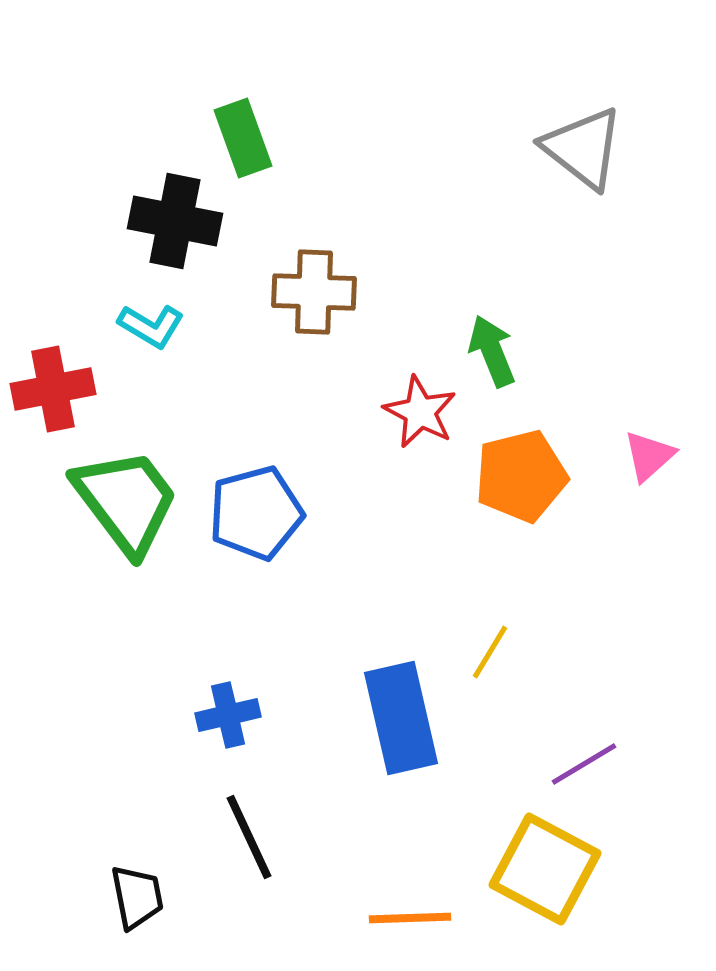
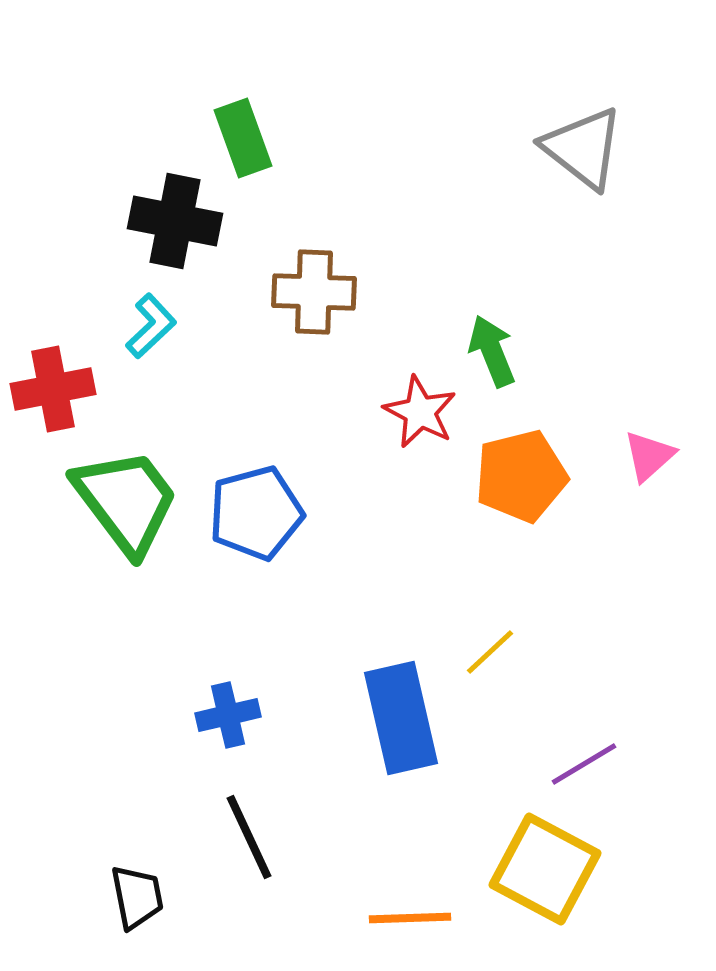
cyan L-shape: rotated 74 degrees counterclockwise
yellow line: rotated 16 degrees clockwise
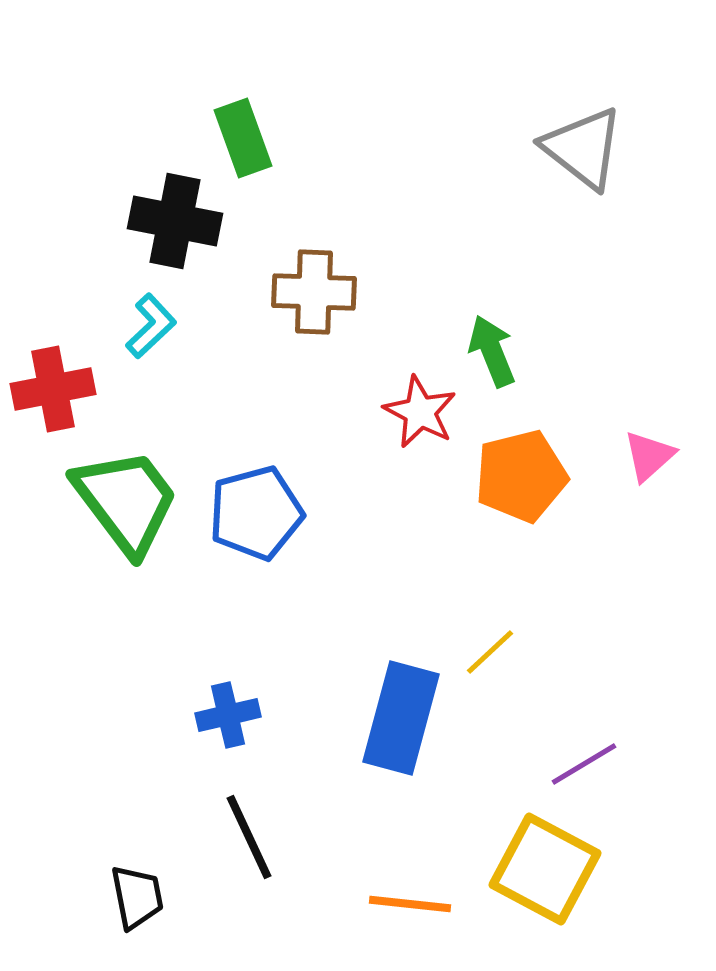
blue rectangle: rotated 28 degrees clockwise
orange line: moved 14 px up; rotated 8 degrees clockwise
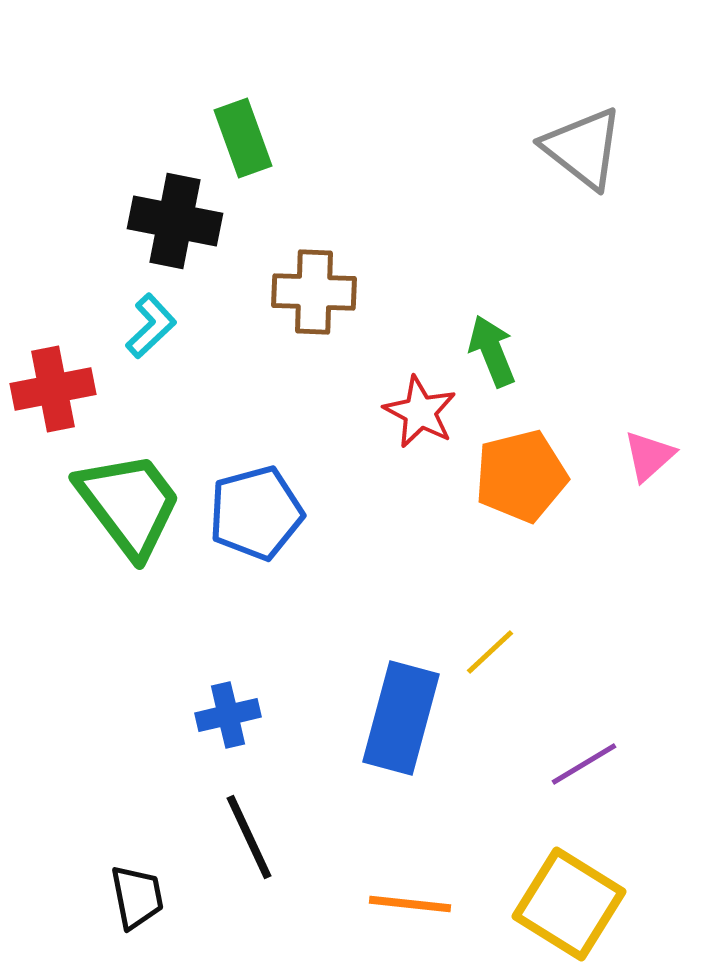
green trapezoid: moved 3 px right, 3 px down
yellow square: moved 24 px right, 35 px down; rotated 4 degrees clockwise
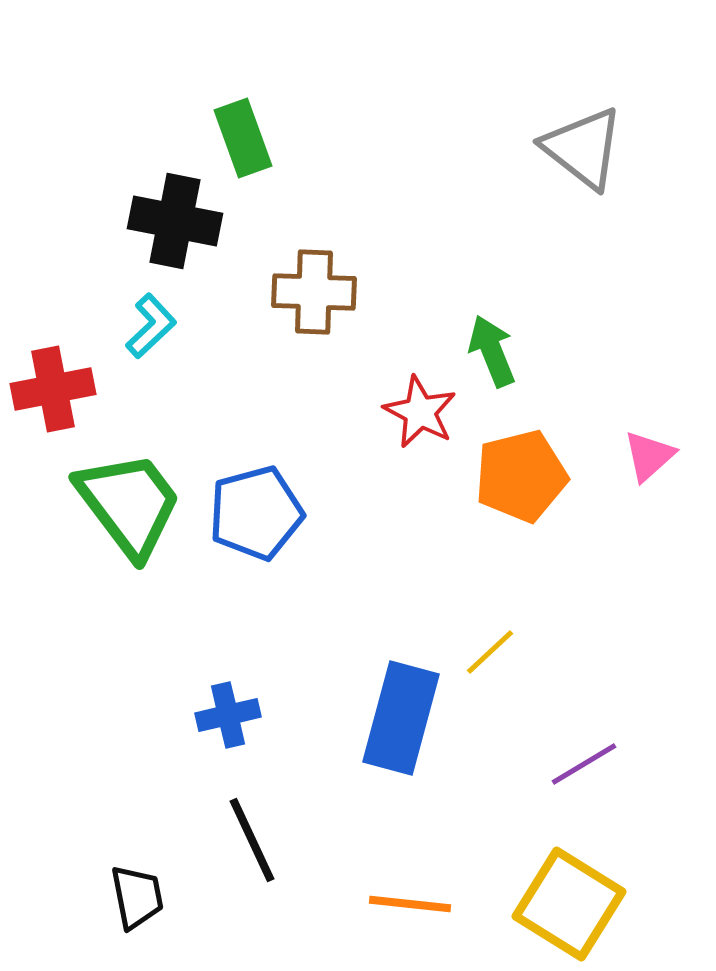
black line: moved 3 px right, 3 px down
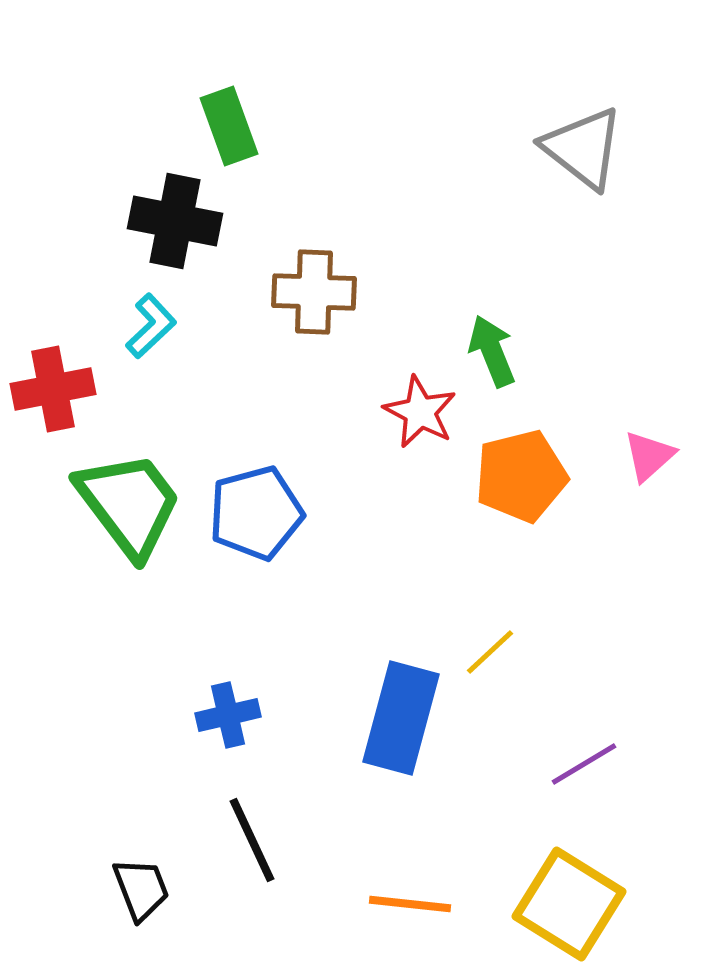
green rectangle: moved 14 px left, 12 px up
black trapezoid: moved 4 px right, 8 px up; rotated 10 degrees counterclockwise
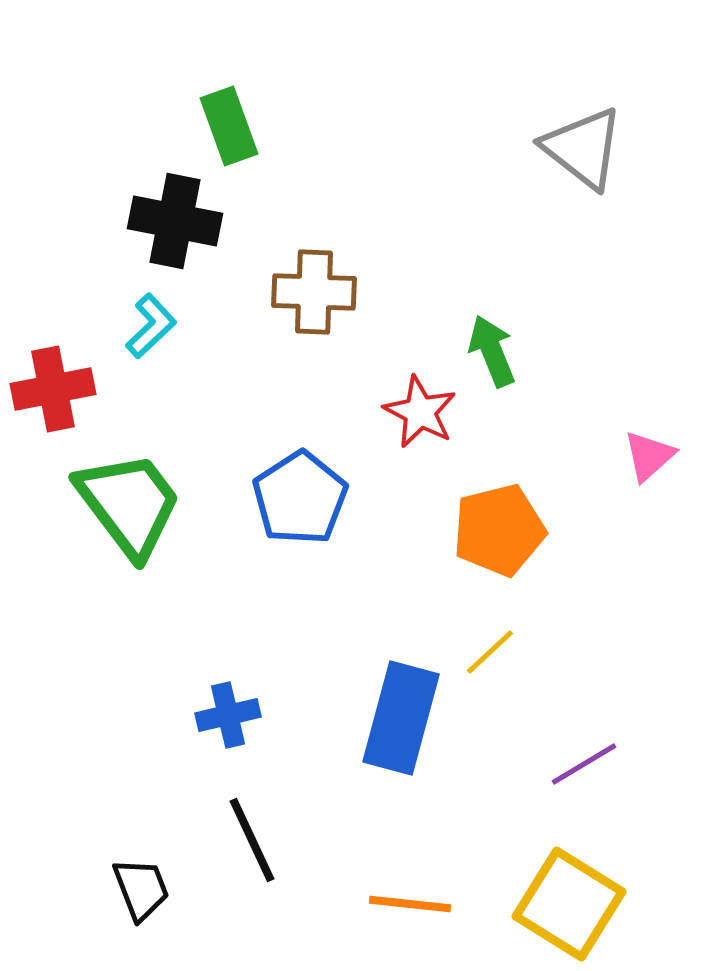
orange pentagon: moved 22 px left, 54 px down
blue pentagon: moved 44 px right, 15 px up; rotated 18 degrees counterclockwise
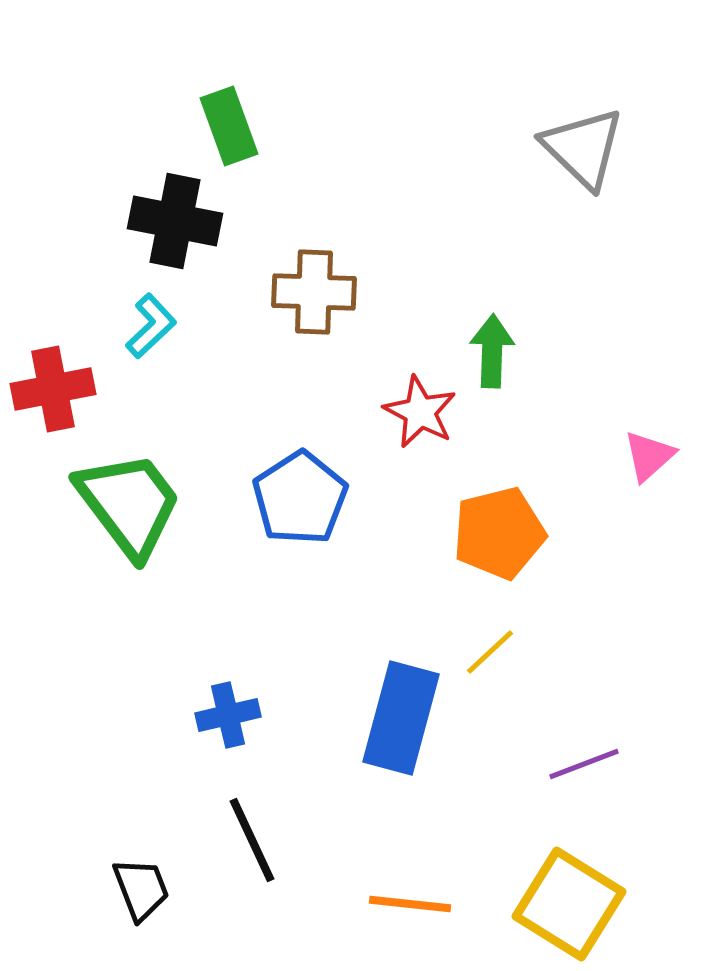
gray triangle: rotated 6 degrees clockwise
green arrow: rotated 24 degrees clockwise
orange pentagon: moved 3 px down
purple line: rotated 10 degrees clockwise
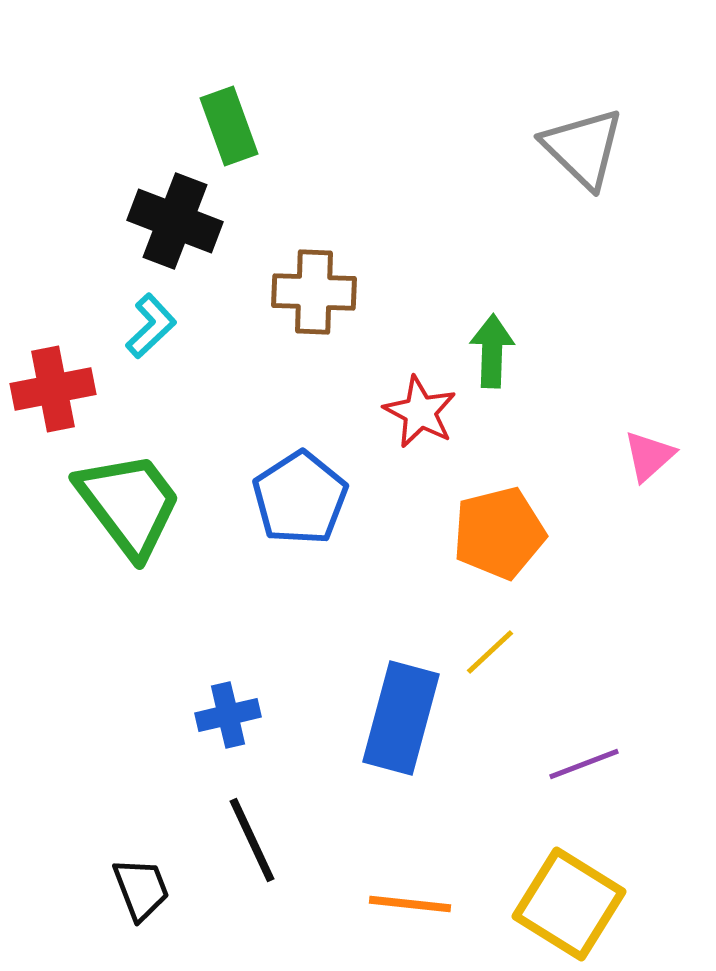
black cross: rotated 10 degrees clockwise
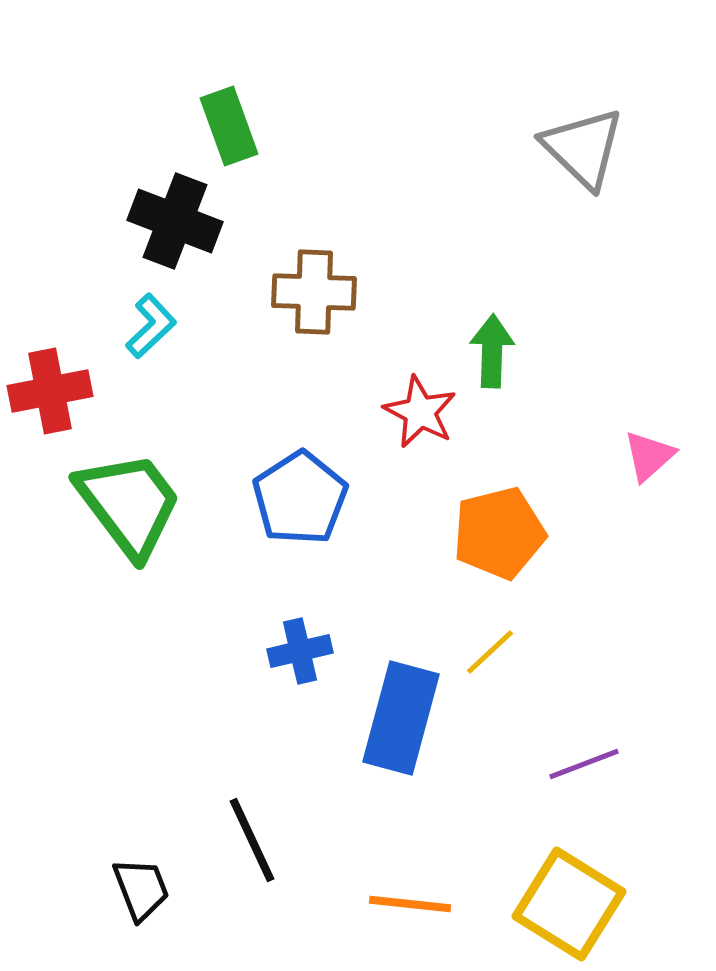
red cross: moved 3 px left, 2 px down
blue cross: moved 72 px right, 64 px up
